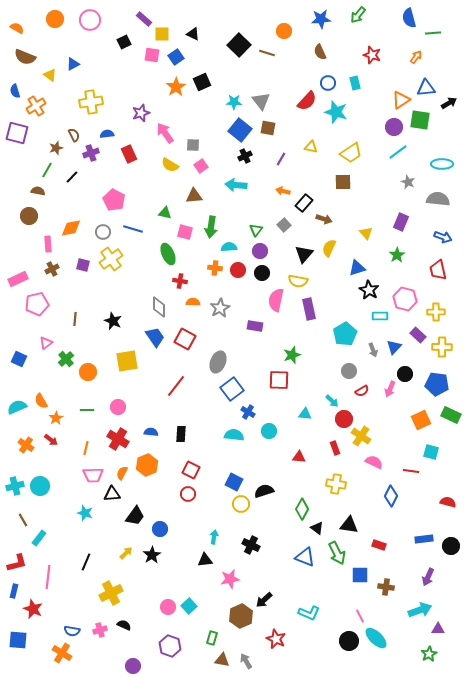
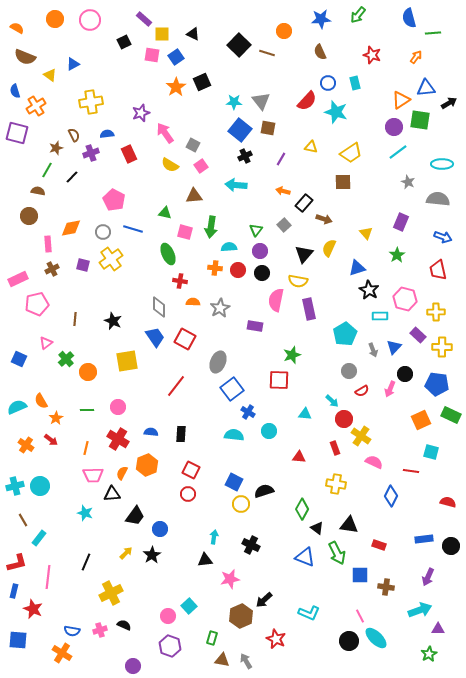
gray square at (193, 145): rotated 24 degrees clockwise
pink circle at (168, 607): moved 9 px down
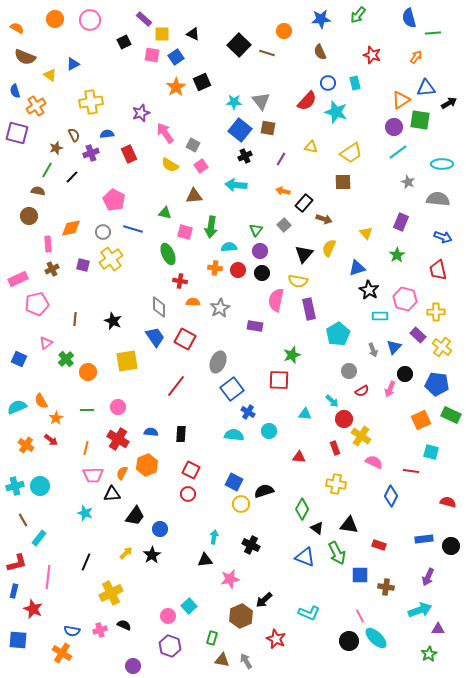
cyan pentagon at (345, 334): moved 7 px left
yellow cross at (442, 347): rotated 36 degrees clockwise
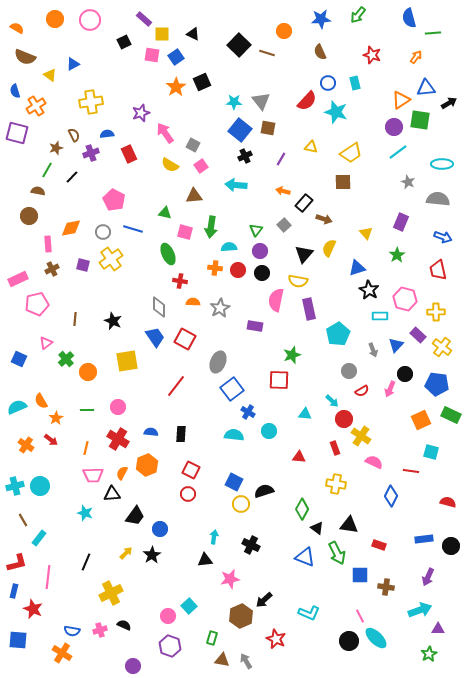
blue triangle at (394, 347): moved 2 px right, 2 px up
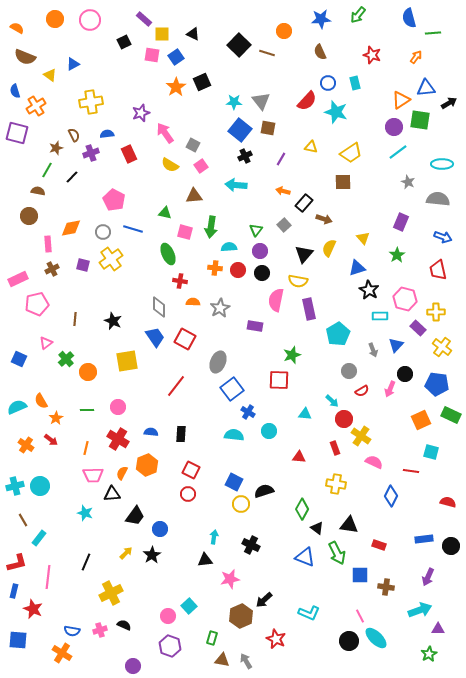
yellow triangle at (366, 233): moved 3 px left, 5 px down
purple rectangle at (418, 335): moved 7 px up
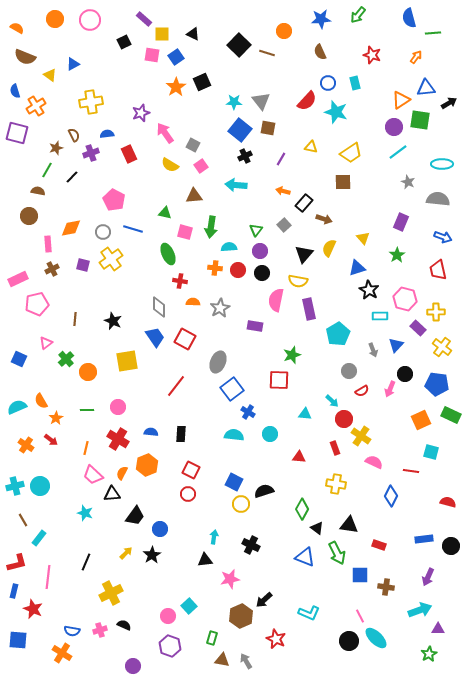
cyan circle at (269, 431): moved 1 px right, 3 px down
pink trapezoid at (93, 475): rotated 45 degrees clockwise
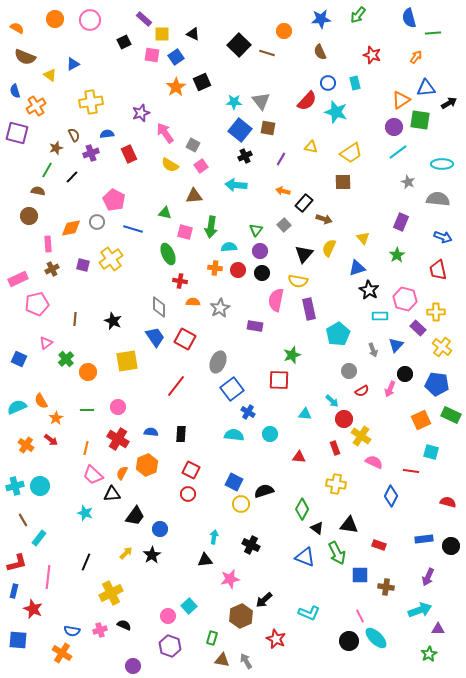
gray circle at (103, 232): moved 6 px left, 10 px up
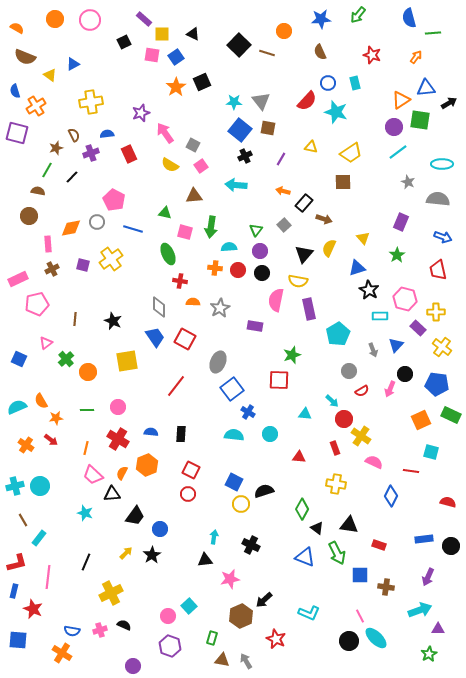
orange star at (56, 418): rotated 24 degrees clockwise
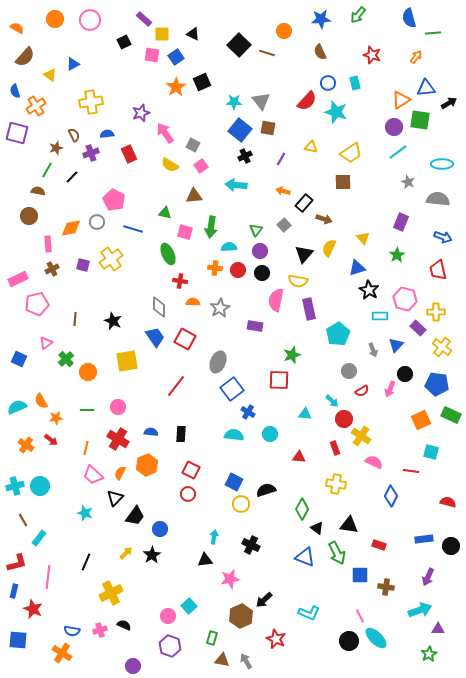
brown semicircle at (25, 57): rotated 70 degrees counterclockwise
orange semicircle at (122, 473): moved 2 px left
black semicircle at (264, 491): moved 2 px right, 1 px up
black triangle at (112, 494): moved 3 px right, 4 px down; rotated 42 degrees counterclockwise
